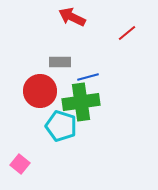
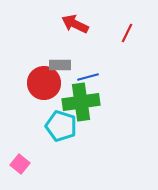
red arrow: moved 3 px right, 7 px down
red line: rotated 24 degrees counterclockwise
gray rectangle: moved 3 px down
red circle: moved 4 px right, 8 px up
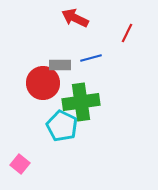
red arrow: moved 6 px up
blue line: moved 3 px right, 19 px up
red circle: moved 1 px left
cyan pentagon: moved 1 px right; rotated 8 degrees clockwise
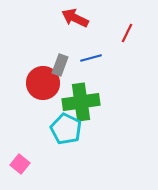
gray rectangle: rotated 70 degrees counterclockwise
cyan pentagon: moved 4 px right, 3 px down
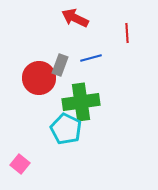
red line: rotated 30 degrees counterclockwise
red circle: moved 4 px left, 5 px up
